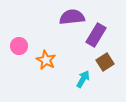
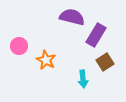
purple semicircle: rotated 20 degrees clockwise
cyan arrow: rotated 144 degrees clockwise
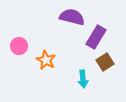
purple rectangle: moved 2 px down
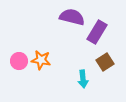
purple rectangle: moved 1 px right, 5 px up
pink circle: moved 15 px down
orange star: moved 5 px left; rotated 18 degrees counterclockwise
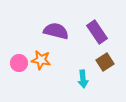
purple semicircle: moved 16 px left, 14 px down
purple rectangle: rotated 65 degrees counterclockwise
pink circle: moved 2 px down
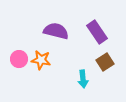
pink circle: moved 4 px up
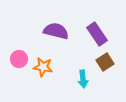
purple rectangle: moved 2 px down
orange star: moved 2 px right, 7 px down
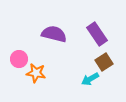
purple semicircle: moved 2 px left, 3 px down
brown square: moved 1 px left
orange star: moved 7 px left, 6 px down
cyan arrow: moved 7 px right; rotated 66 degrees clockwise
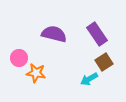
pink circle: moved 1 px up
cyan arrow: moved 1 px left
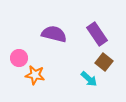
brown square: rotated 18 degrees counterclockwise
orange star: moved 1 px left, 2 px down
cyan arrow: rotated 108 degrees counterclockwise
